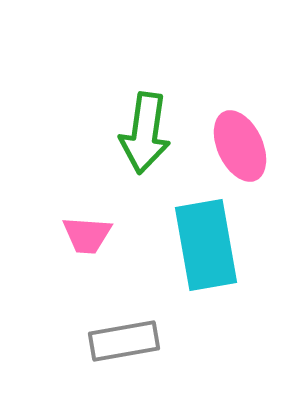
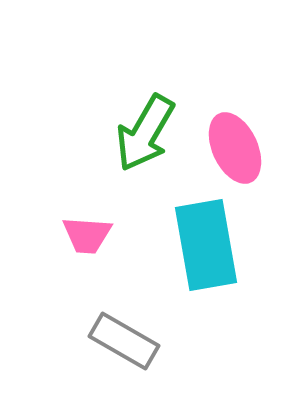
green arrow: rotated 22 degrees clockwise
pink ellipse: moved 5 px left, 2 px down
gray rectangle: rotated 40 degrees clockwise
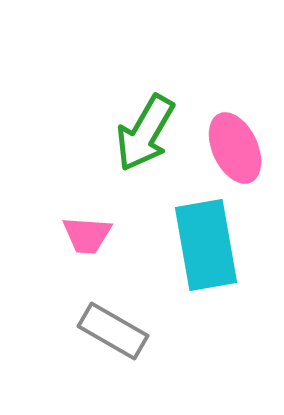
gray rectangle: moved 11 px left, 10 px up
